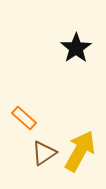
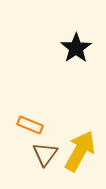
orange rectangle: moved 6 px right, 7 px down; rotated 20 degrees counterclockwise
brown triangle: moved 1 px right, 1 px down; rotated 20 degrees counterclockwise
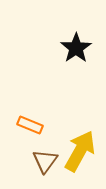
brown triangle: moved 7 px down
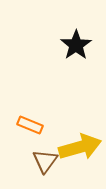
black star: moved 3 px up
yellow arrow: moved 4 px up; rotated 45 degrees clockwise
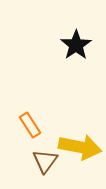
orange rectangle: rotated 35 degrees clockwise
yellow arrow: rotated 27 degrees clockwise
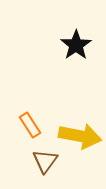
yellow arrow: moved 11 px up
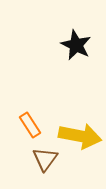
black star: rotated 12 degrees counterclockwise
brown triangle: moved 2 px up
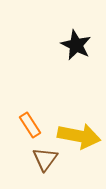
yellow arrow: moved 1 px left
